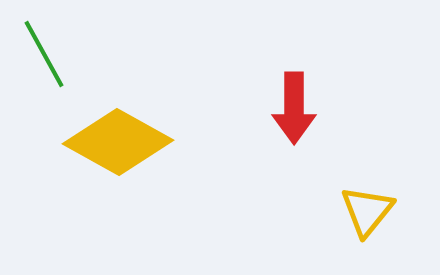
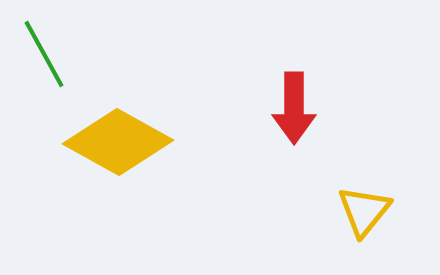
yellow triangle: moved 3 px left
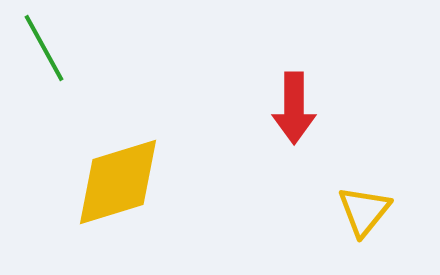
green line: moved 6 px up
yellow diamond: moved 40 px down; rotated 46 degrees counterclockwise
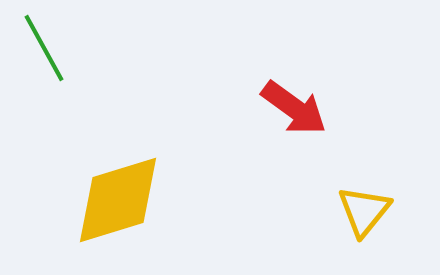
red arrow: rotated 54 degrees counterclockwise
yellow diamond: moved 18 px down
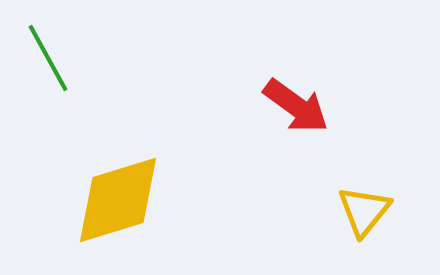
green line: moved 4 px right, 10 px down
red arrow: moved 2 px right, 2 px up
